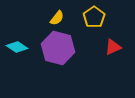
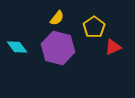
yellow pentagon: moved 10 px down
cyan diamond: rotated 20 degrees clockwise
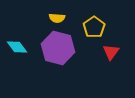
yellow semicircle: rotated 56 degrees clockwise
red triangle: moved 2 px left, 5 px down; rotated 30 degrees counterclockwise
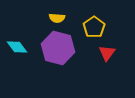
red triangle: moved 4 px left, 1 px down
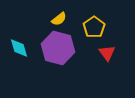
yellow semicircle: moved 2 px right, 1 px down; rotated 42 degrees counterclockwise
cyan diamond: moved 2 px right, 1 px down; rotated 20 degrees clockwise
red triangle: rotated 12 degrees counterclockwise
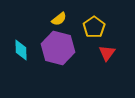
cyan diamond: moved 2 px right, 2 px down; rotated 15 degrees clockwise
red triangle: rotated 12 degrees clockwise
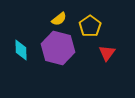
yellow pentagon: moved 4 px left, 1 px up
